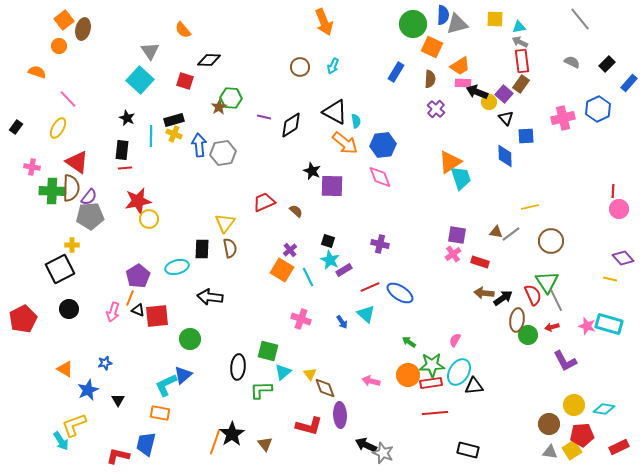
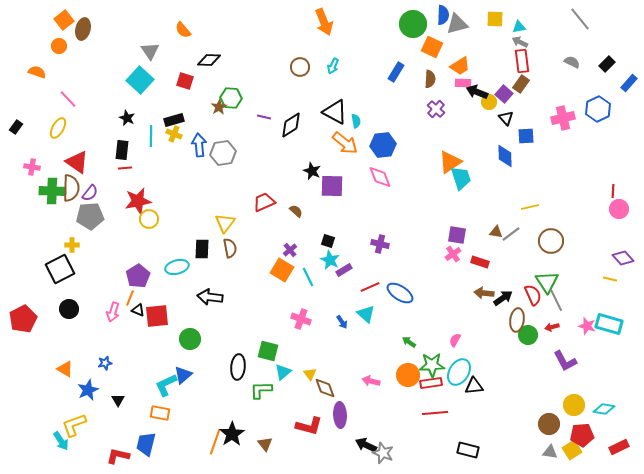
purple semicircle at (89, 197): moved 1 px right, 4 px up
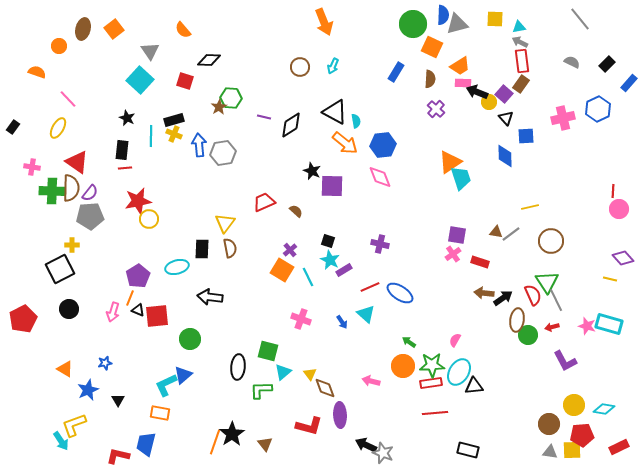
orange square at (64, 20): moved 50 px right, 9 px down
black rectangle at (16, 127): moved 3 px left
orange circle at (408, 375): moved 5 px left, 9 px up
yellow square at (572, 450): rotated 30 degrees clockwise
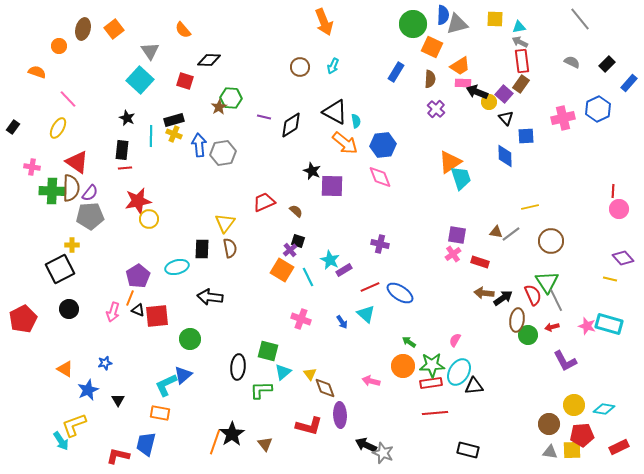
black square at (328, 241): moved 30 px left
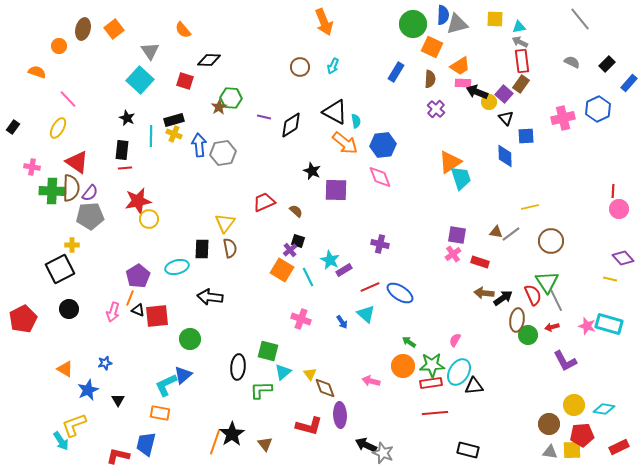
purple square at (332, 186): moved 4 px right, 4 px down
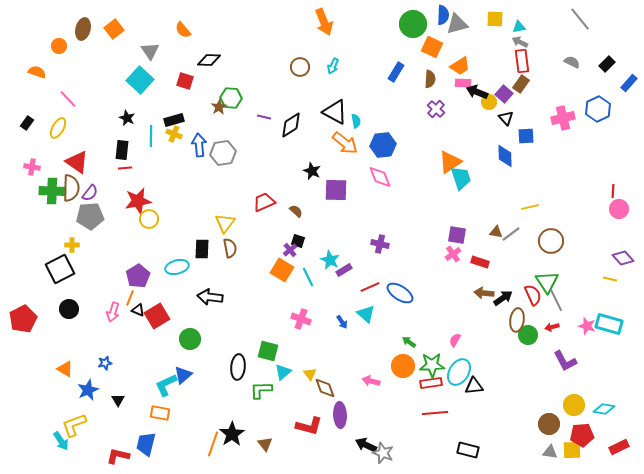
black rectangle at (13, 127): moved 14 px right, 4 px up
red square at (157, 316): rotated 25 degrees counterclockwise
orange line at (215, 442): moved 2 px left, 2 px down
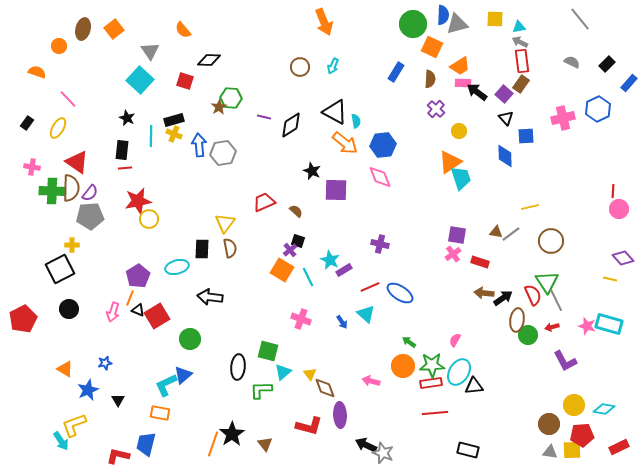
black arrow at (477, 92): rotated 15 degrees clockwise
yellow circle at (489, 102): moved 30 px left, 29 px down
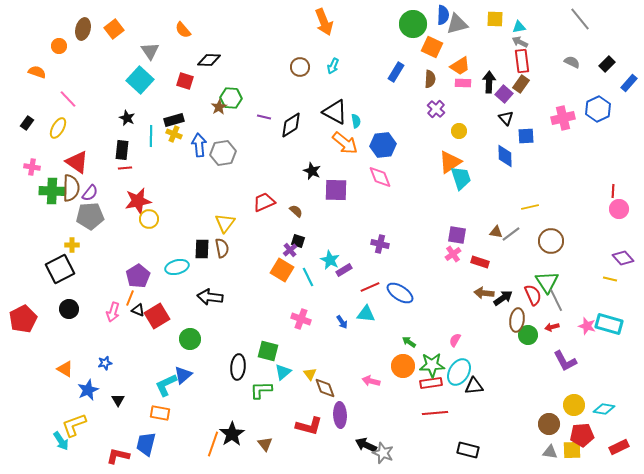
black arrow at (477, 92): moved 12 px right, 10 px up; rotated 55 degrees clockwise
brown semicircle at (230, 248): moved 8 px left
cyan triangle at (366, 314): rotated 36 degrees counterclockwise
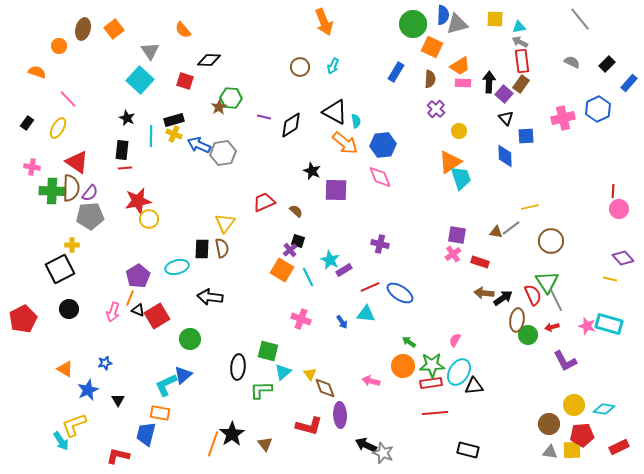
blue arrow at (199, 145): rotated 60 degrees counterclockwise
gray line at (511, 234): moved 6 px up
blue trapezoid at (146, 444): moved 10 px up
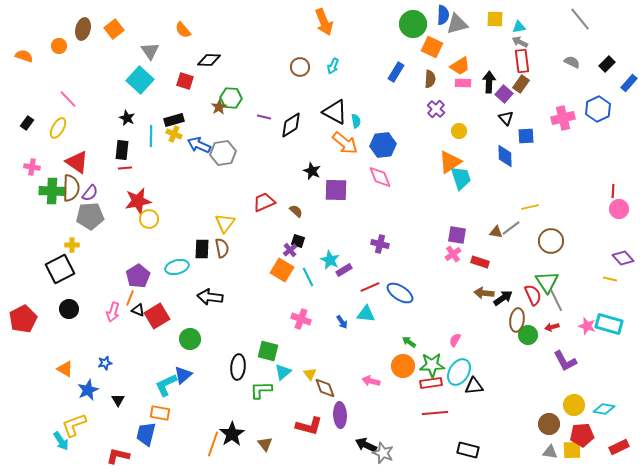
orange semicircle at (37, 72): moved 13 px left, 16 px up
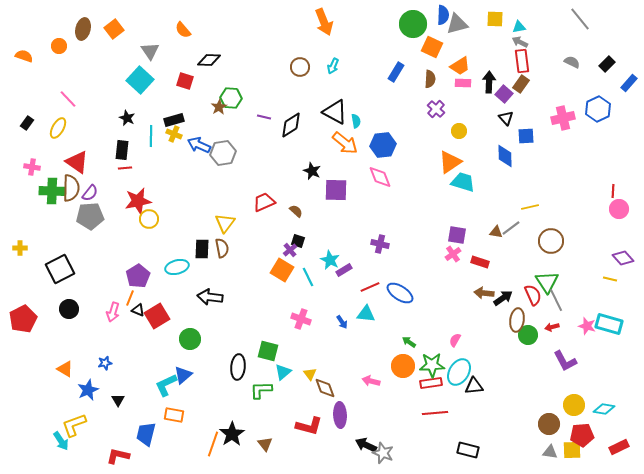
cyan trapezoid at (461, 178): moved 2 px right, 4 px down; rotated 55 degrees counterclockwise
yellow cross at (72, 245): moved 52 px left, 3 px down
orange rectangle at (160, 413): moved 14 px right, 2 px down
